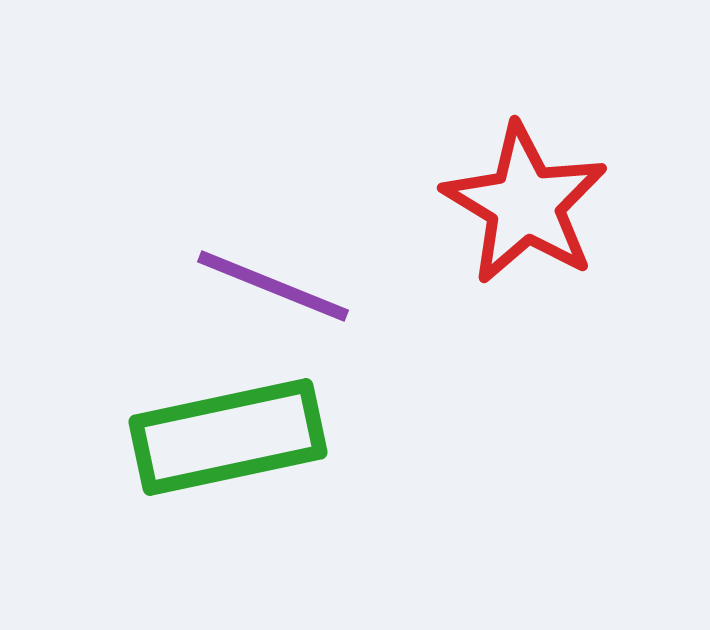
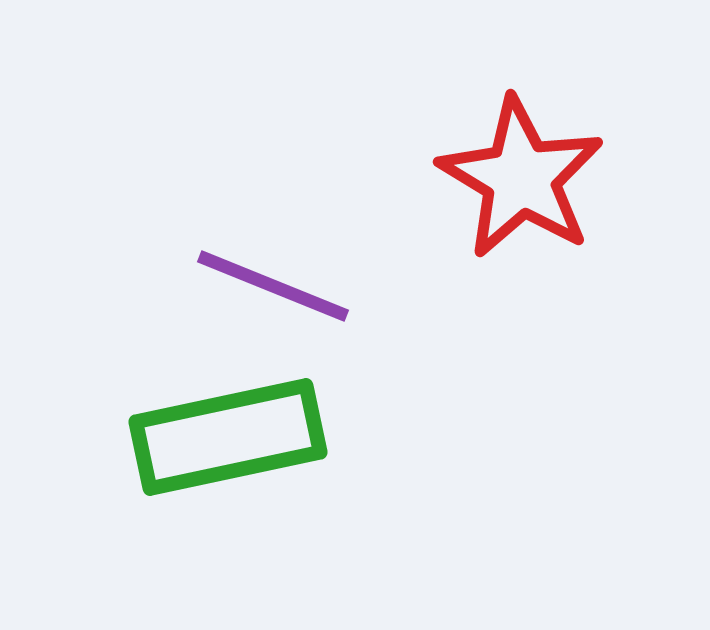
red star: moved 4 px left, 26 px up
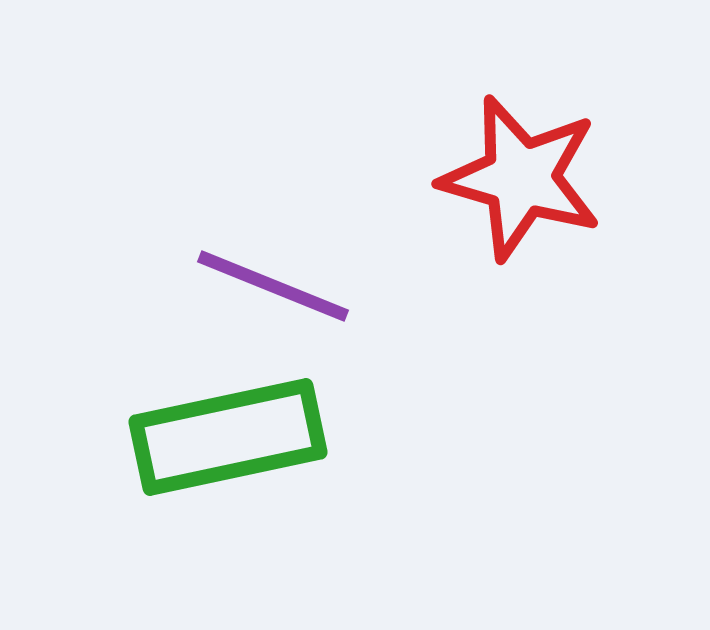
red star: rotated 15 degrees counterclockwise
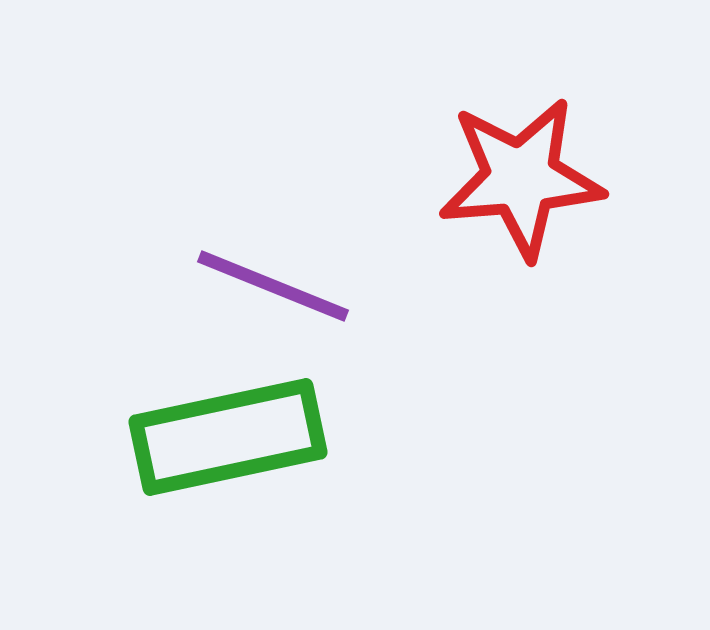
red star: rotated 21 degrees counterclockwise
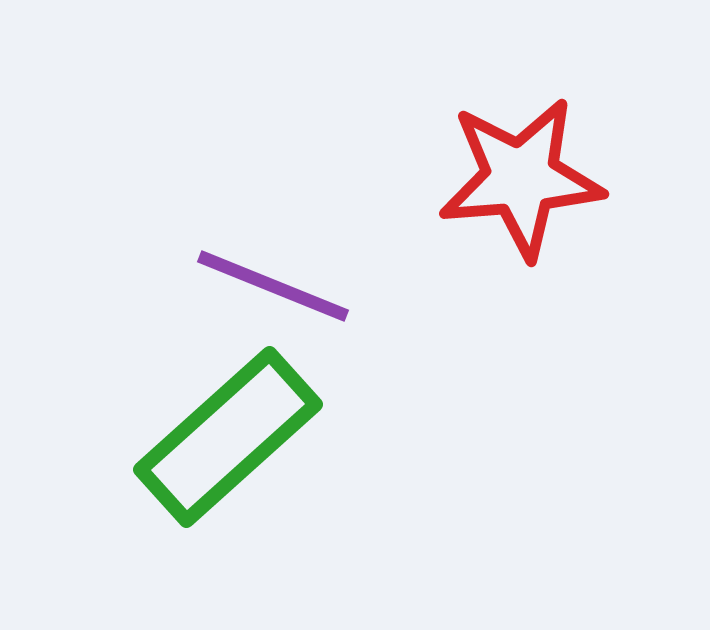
green rectangle: rotated 30 degrees counterclockwise
